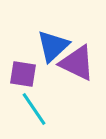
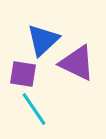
blue triangle: moved 10 px left, 6 px up
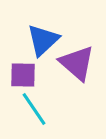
purple triangle: rotated 15 degrees clockwise
purple square: moved 1 px down; rotated 8 degrees counterclockwise
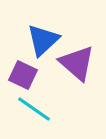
purple square: rotated 24 degrees clockwise
cyan line: rotated 21 degrees counterclockwise
